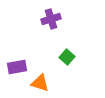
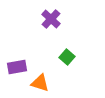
purple cross: rotated 30 degrees counterclockwise
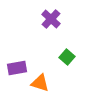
purple rectangle: moved 1 px down
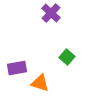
purple cross: moved 6 px up
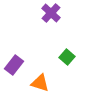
purple rectangle: moved 3 px left, 3 px up; rotated 42 degrees counterclockwise
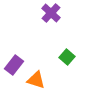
orange triangle: moved 4 px left, 3 px up
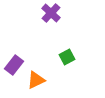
green square: rotated 21 degrees clockwise
orange triangle: rotated 42 degrees counterclockwise
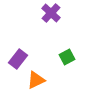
purple rectangle: moved 4 px right, 6 px up
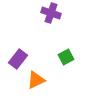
purple cross: rotated 24 degrees counterclockwise
green square: moved 1 px left
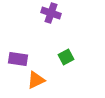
purple rectangle: rotated 60 degrees clockwise
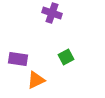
purple cross: moved 1 px right
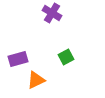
purple cross: rotated 12 degrees clockwise
purple rectangle: rotated 24 degrees counterclockwise
